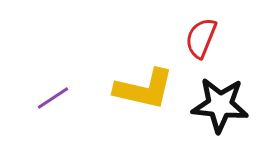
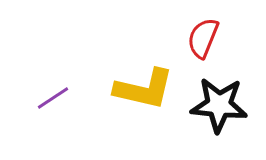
red semicircle: moved 2 px right
black star: moved 1 px left
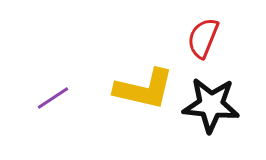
black star: moved 8 px left
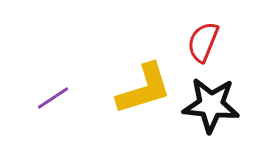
red semicircle: moved 4 px down
yellow L-shape: rotated 30 degrees counterclockwise
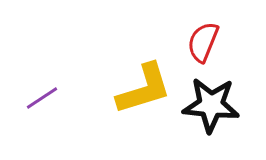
purple line: moved 11 px left
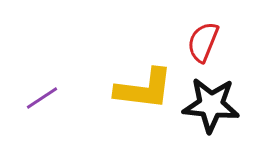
yellow L-shape: rotated 24 degrees clockwise
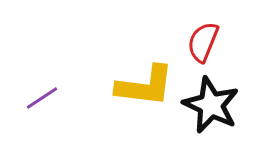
yellow L-shape: moved 1 px right, 3 px up
black star: rotated 20 degrees clockwise
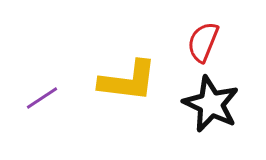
yellow L-shape: moved 17 px left, 5 px up
black star: moved 1 px up
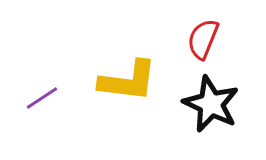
red semicircle: moved 3 px up
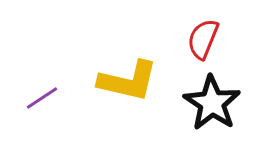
yellow L-shape: rotated 6 degrees clockwise
black star: moved 1 px right, 1 px up; rotated 8 degrees clockwise
